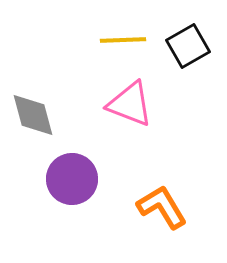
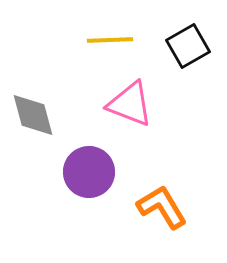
yellow line: moved 13 px left
purple circle: moved 17 px right, 7 px up
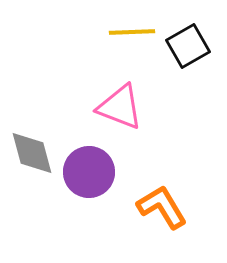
yellow line: moved 22 px right, 8 px up
pink triangle: moved 10 px left, 3 px down
gray diamond: moved 1 px left, 38 px down
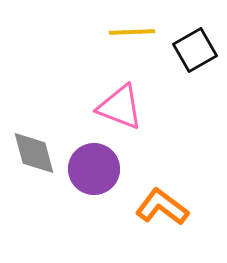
black square: moved 7 px right, 4 px down
gray diamond: moved 2 px right
purple circle: moved 5 px right, 3 px up
orange L-shape: rotated 22 degrees counterclockwise
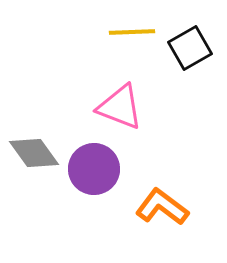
black square: moved 5 px left, 2 px up
gray diamond: rotated 21 degrees counterclockwise
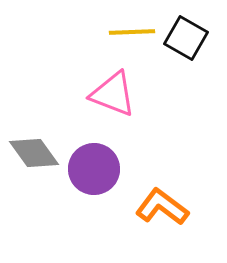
black square: moved 4 px left, 10 px up; rotated 30 degrees counterclockwise
pink triangle: moved 7 px left, 13 px up
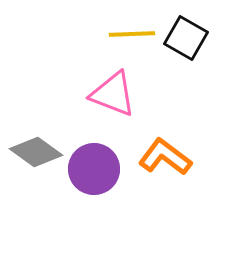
yellow line: moved 2 px down
gray diamond: moved 2 px right, 1 px up; rotated 18 degrees counterclockwise
orange L-shape: moved 3 px right, 50 px up
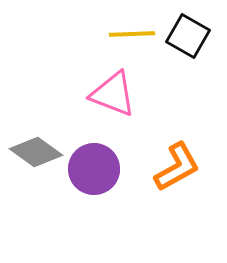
black square: moved 2 px right, 2 px up
orange L-shape: moved 12 px right, 10 px down; rotated 114 degrees clockwise
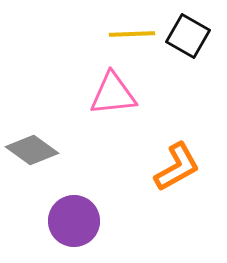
pink triangle: rotated 27 degrees counterclockwise
gray diamond: moved 4 px left, 2 px up
purple circle: moved 20 px left, 52 px down
